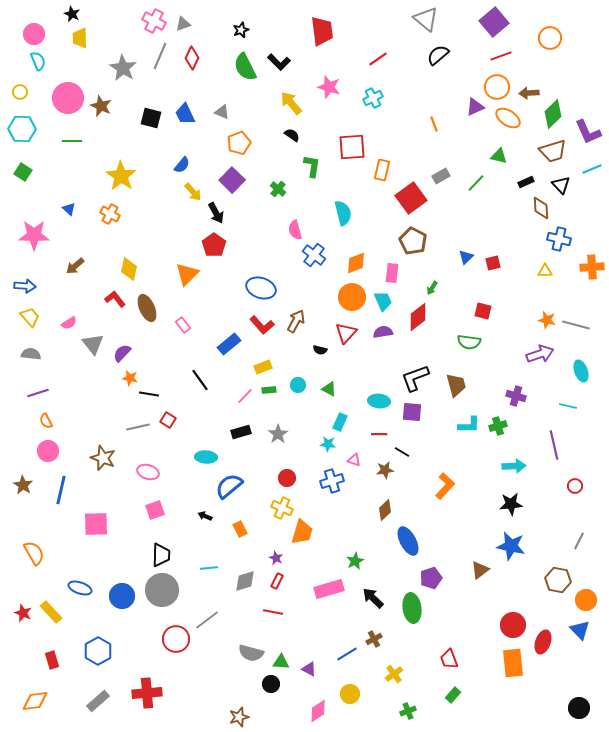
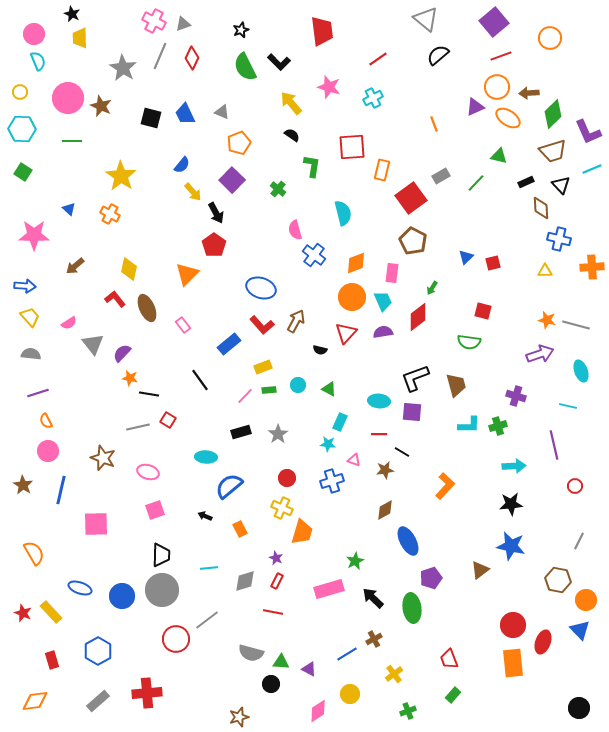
brown diamond at (385, 510): rotated 15 degrees clockwise
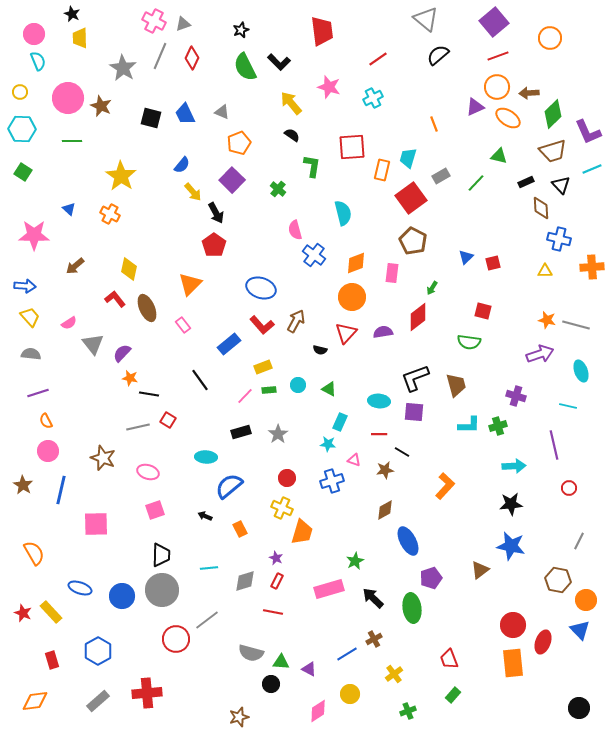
red line at (501, 56): moved 3 px left
orange triangle at (187, 274): moved 3 px right, 10 px down
cyan trapezoid at (383, 301): moved 25 px right, 143 px up; rotated 140 degrees counterclockwise
purple square at (412, 412): moved 2 px right
red circle at (575, 486): moved 6 px left, 2 px down
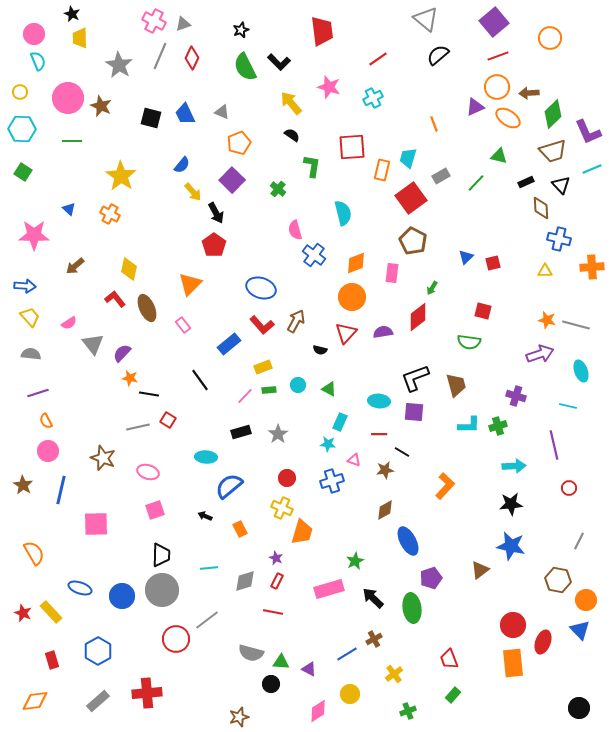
gray star at (123, 68): moved 4 px left, 3 px up
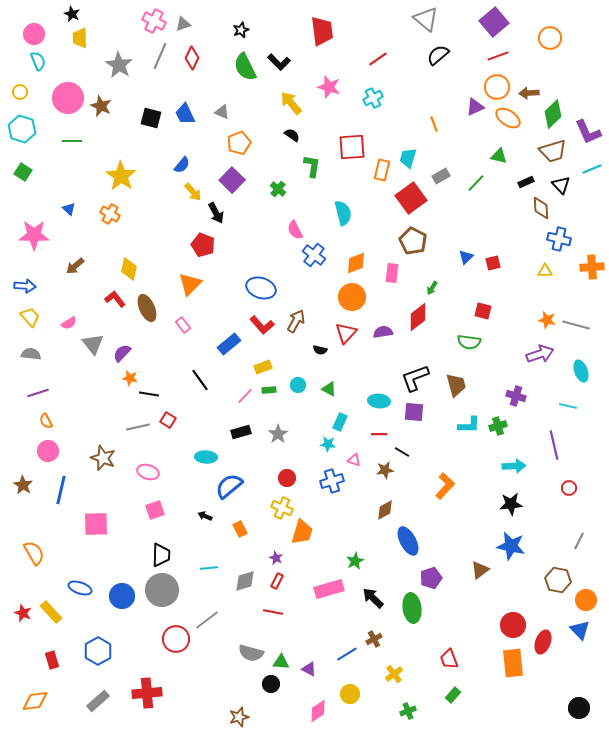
cyan hexagon at (22, 129): rotated 16 degrees clockwise
pink semicircle at (295, 230): rotated 12 degrees counterclockwise
red pentagon at (214, 245): moved 11 px left; rotated 15 degrees counterclockwise
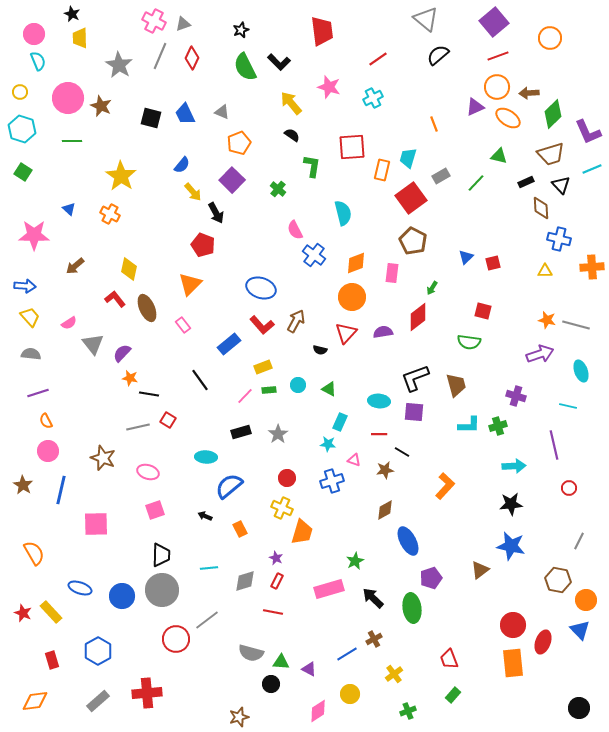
brown trapezoid at (553, 151): moved 2 px left, 3 px down
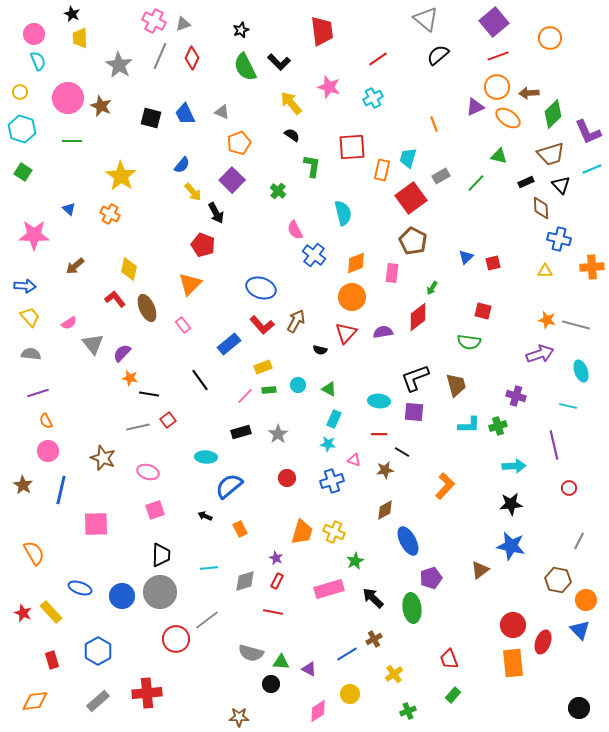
green cross at (278, 189): moved 2 px down
red square at (168, 420): rotated 21 degrees clockwise
cyan rectangle at (340, 422): moved 6 px left, 3 px up
yellow cross at (282, 508): moved 52 px right, 24 px down
gray circle at (162, 590): moved 2 px left, 2 px down
brown star at (239, 717): rotated 18 degrees clockwise
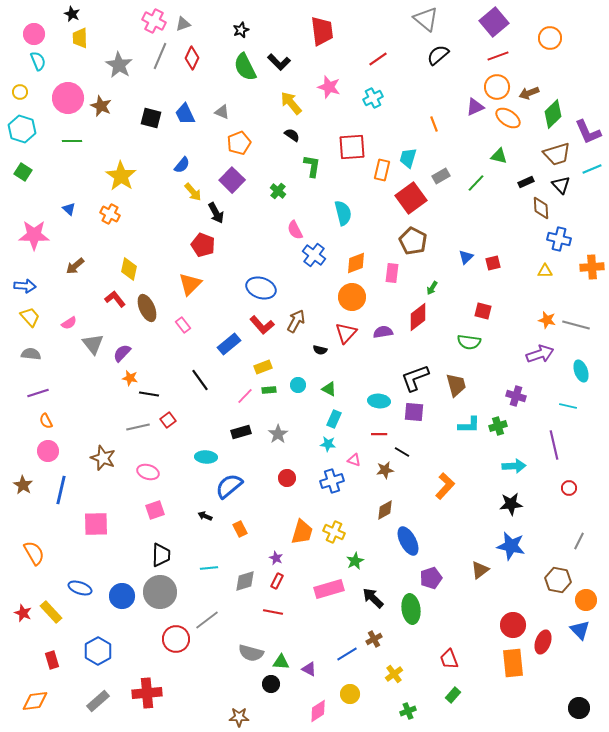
brown arrow at (529, 93): rotated 18 degrees counterclockwise
brown trapezoid at (551, 154): moved 6 px right
green ellipse at (412, 608): moved 1 px left, 1 px down
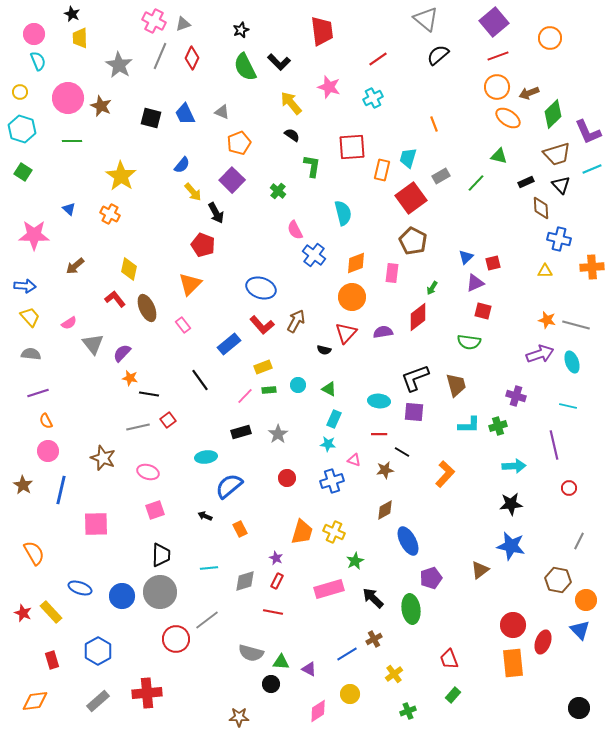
purple triangle at (475, 107): moved 176 px down
black semicircle at (320, 350): moved 4 px right
cyan ellipse at (581, 371): moved 9 px left, 9 px up
cyan ellipse at (206, 457): rotated 10 degrees counterclockwise
orange L-shape at (445, 486): moved 12 px up
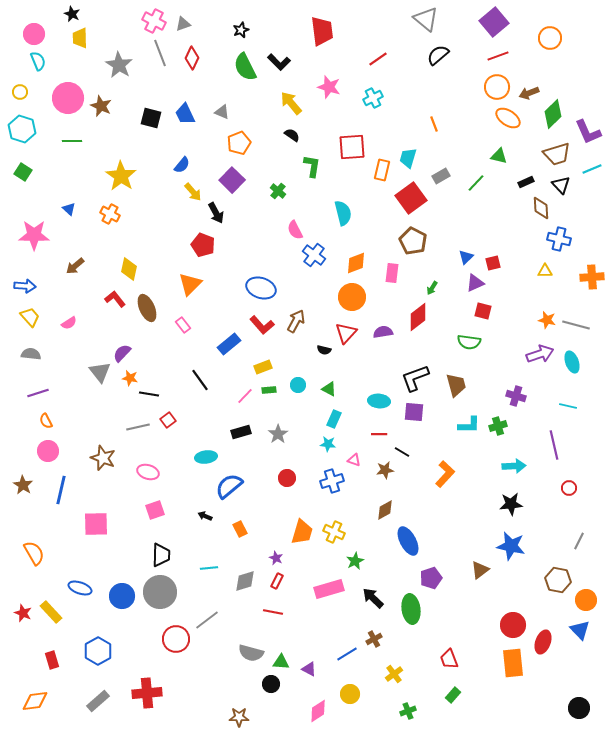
gray line at (160, 56): moved 3 px up; rotated 44 degrees counterclockwise
orange cross at (592, 267): moved 10 px down
gray triangle at (93, 344): moved 7 px right, 28 px down
